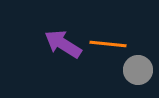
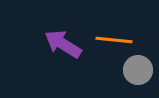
orange line: moved 6 px right, 4 px up
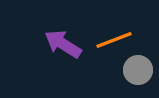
orange line: rotated 27 degrees counterclockwise
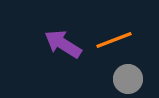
gray circle: moved 10 px left, 9 px down
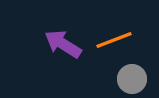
gray circle: moved 4 px right
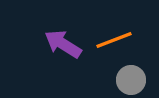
gray circle: moved 1 px left, 1 px down
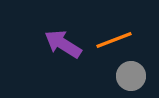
gray circle: moved 4 px up
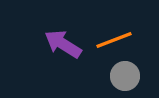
gray circle: moved 6 px left
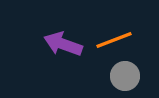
purple arrow: rotated 12 degrees counterclockwise
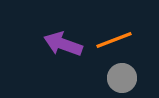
gray circle: moved 3 px left, 2 px down
